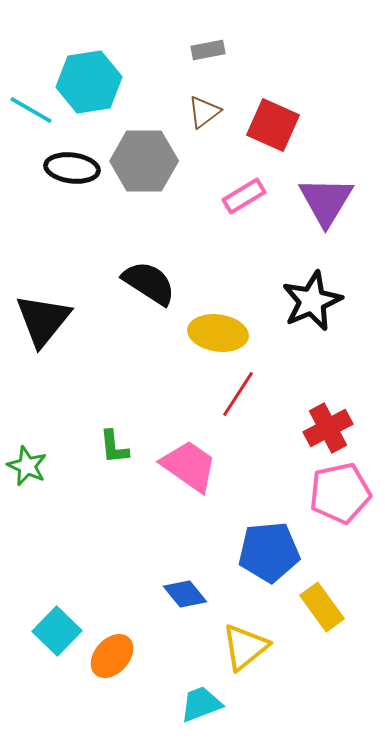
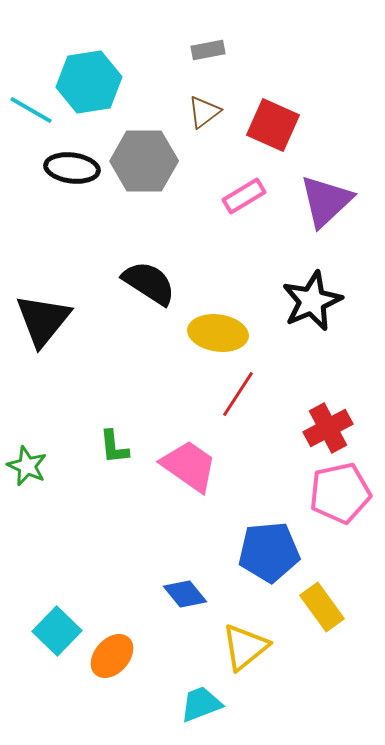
purple triangle: rotated 16 degrees clockwise
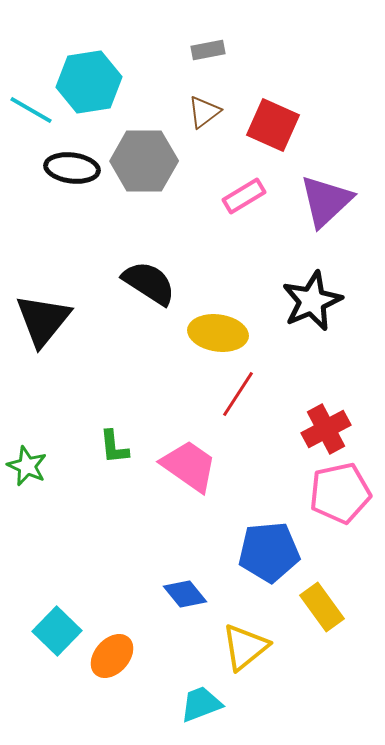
red cross: moved 2 px left, 1 px down
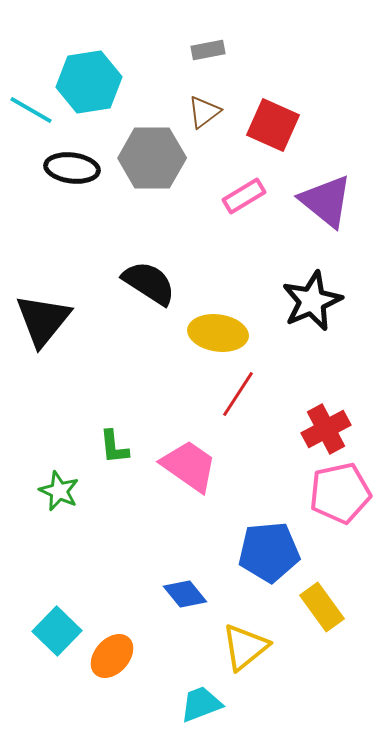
gray hexagon: moved 8 px right, 3 px up
purple triangle: rotated 38 degrees counterclockwise
green star: moved 32 px right, 25 px down
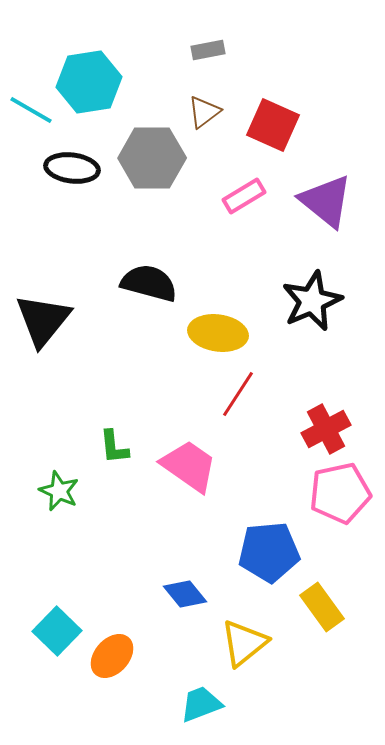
black semicircle: rotated 18 degrees counterclockwise
yellow triangle: moved 1 px left, 4 px up
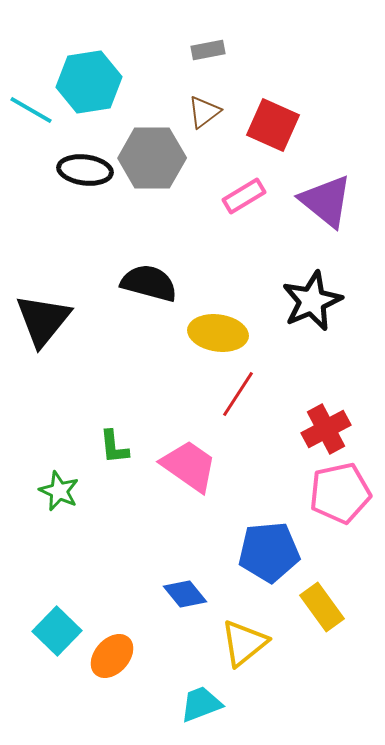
black ellipse: moved 13 px right, 2 px down
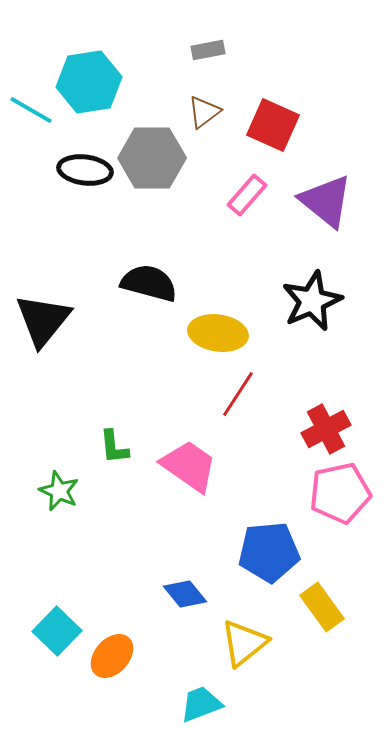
pink rectangle: moved 3 px right, 1 px up; rotated 18 degrees counterclockwise
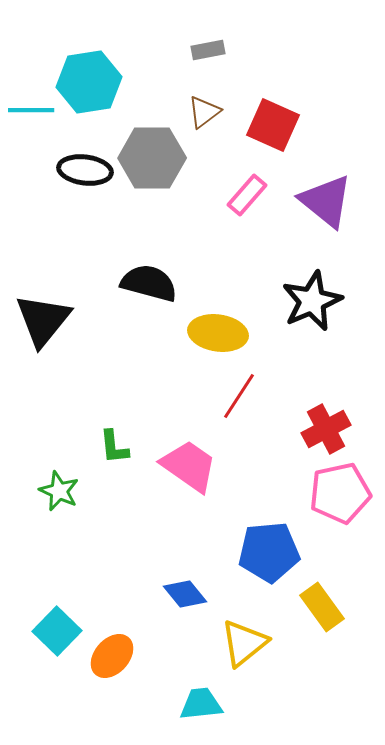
cyan line: rotated 30 degrees counterclockwise
red line: moved 1 px right, 2 px down
cyan trapezoid: rotated 15 degrees clockwise
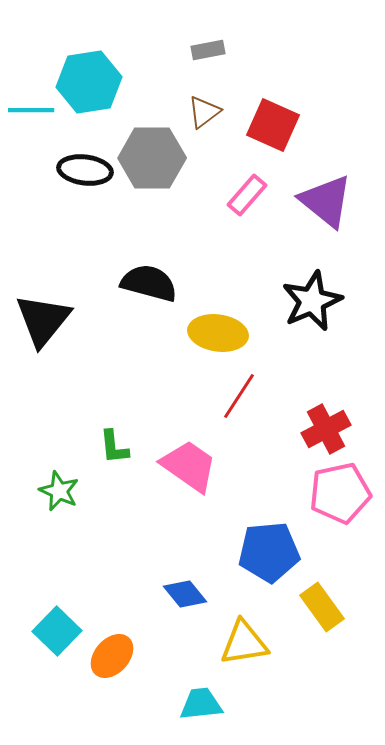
yellow triangle: rotated 30 degrees clockwise
